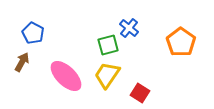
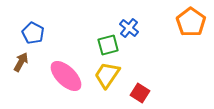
orange pentagon: moved 10 px right, 20 px up
brown arrow: moved 1 px left
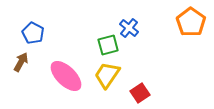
red square: rotated 24 degrees clockwise
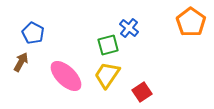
red square: moved 2 px right, 1 px up
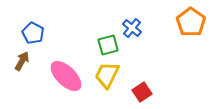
blue cross: moved 3 px right
brown arrow: moved 1 px right, 1 px up
yellow trapezoid: rotated 8 degrees counterclockwise
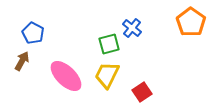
green square: moved 1 px right, 1 px up
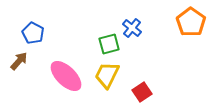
brown arrow: moved 3 px left; rotated 12 degrees clockwise
